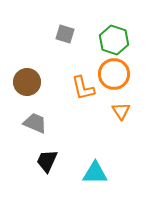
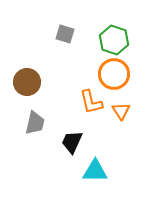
orange L-shape: moved 8 px right, 14 px down
gray trapezoid: rotated 80 degrees clockwise
black trapezoid: moved 25 px right, 19 px up
cyan triangle: moved 2 px up
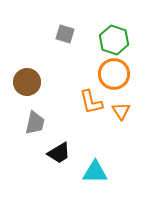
black trapezoid: moved 13 px left, 11 px down; rotated 145 degrees counterclockwise
cyan triangle: moved 1 px down
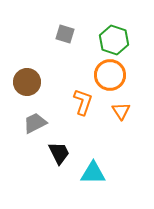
orange circle: moved 4 px left, 1 px down
orange L-shape: moved 8 px left; rotated 148 degrees counterclockwise
gray trapezoid: rotated 130 degrees counterclockwise
black trapezoid: rotated 85 degrees counterclockwise
cyan triangle: moved 2 px left, 1 px down
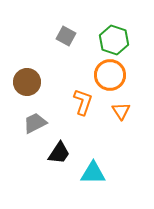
gray square: moved 1 px right, 2 px down; rotated 12 degrees clockwise
black trapezoid: rotated 60 degrees clockwise
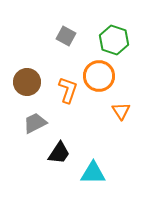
orange circle: moved 11 px left, 1 px down
orange L-shape: moved 15 px left, 12 px up
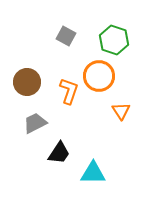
orange L-shape: moved 1 px right, 1 px down
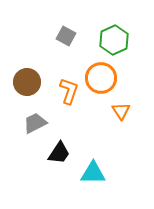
green hexagon: rotated 16 degrees clockwise
orange circle: moved 2 px right, 2 px down
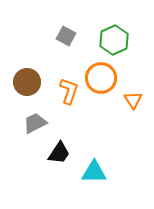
orange triangle: moved 12 px right, 11 px up
cyan triangle: moved 1 px right, 1 px up
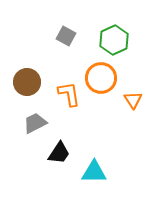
orange L-shape: moved 3 px down; rotated 28 degrees counterclockwise
